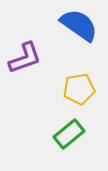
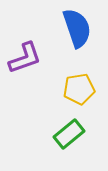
blue semicircle: moved 2 px left, 3 px down; rotated 36 degrees clockwise
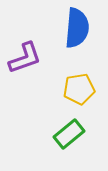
blue semicircle: rotated 24 degrees clockwise
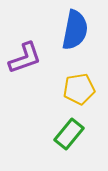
blue semicircle: moved 2 px left, 2 px down; rotated 6 degrees clockwise
green rectangle: rotated 12 degrees counterclockwise
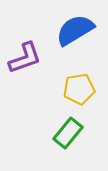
blue semicircle: rotated 132 degrees counterclockwise
green rectangle: moved 1 px left, 1 px up
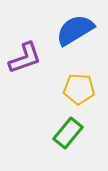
yellow pentagon: rotated 12 degrees clockwise
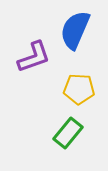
blue semicircle: rotated 36 degrees counterclockwise
purple L-shape: moved 9 px right, 1 px up
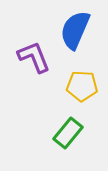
purple L-shape: rotated 93 degrees counterclockwise
yellow pentagon: moved 3 px right, 3 px up
